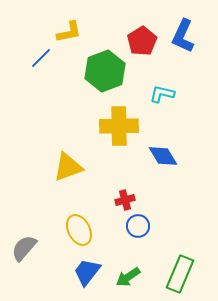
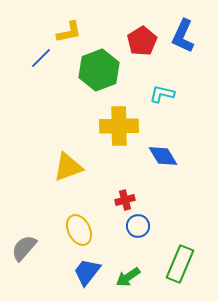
green hexagon: moved 6 px left, 1 px up
green rectangle: moved 10 px up
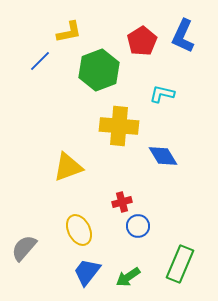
blue line: moved 1 px left, 3 px down
yellow cross: rotated 6 degrees clockwise
red cross: moved 3 px left, 2 px down
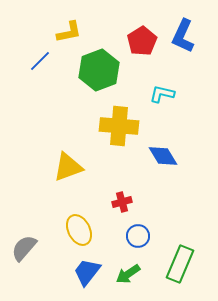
blue circle: moved 10 px down
green arrow: moved 3 px up
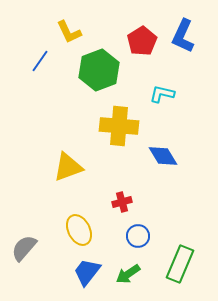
yellow L-shape: rotated 76 degrees clockwise
blue line: rotated 10 degrees counterclockwise
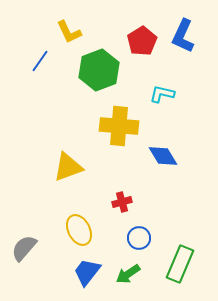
blue circle: moved 1 px right, 2 px down
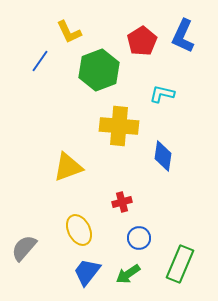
blue diamond: rotated 40 degrees clockwise
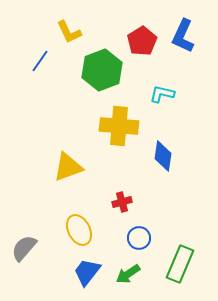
green hexagon: moved 3 px right
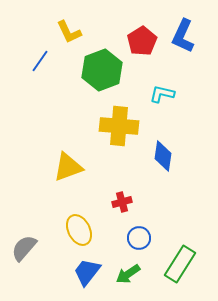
green rectangle: rotated 9 degrees clockwise
